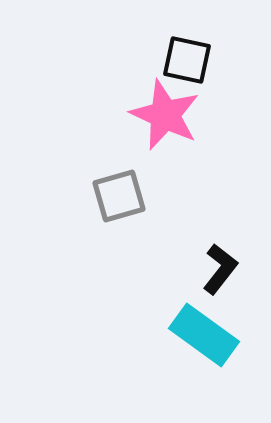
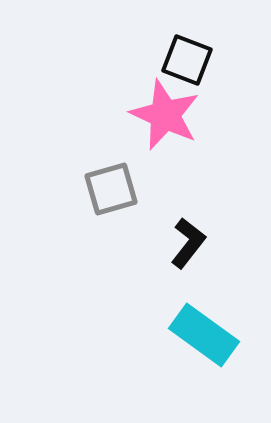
black square: rotated 9 degrees clockwise
gray square: moved 8 px left, 7 px up
black L-shape: moved 32 px left, 26 px up
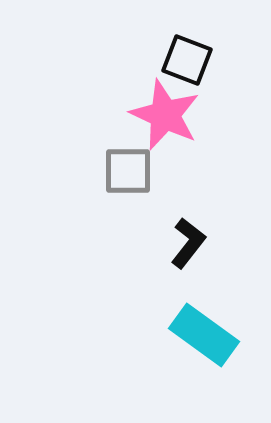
gray square: moved 17 px right, 18 px up; rotated 16 degrees clockwise
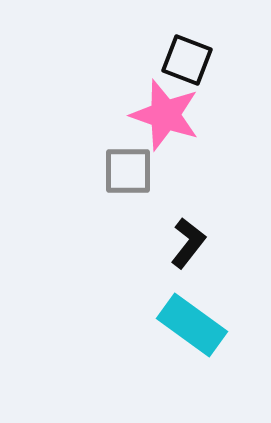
pink star: rotated 6 degrees counterclockwise
cyan rectangle: moved 12 px left, 10 px up
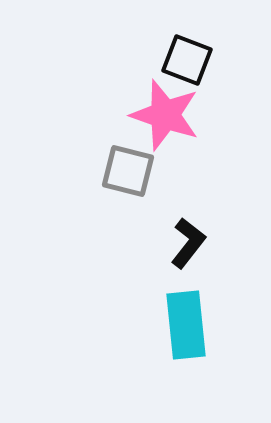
gray square: rotated 14 degrees clockwise
cyan rectangle: moved 6 px left; rotated 48 degrees clockwise
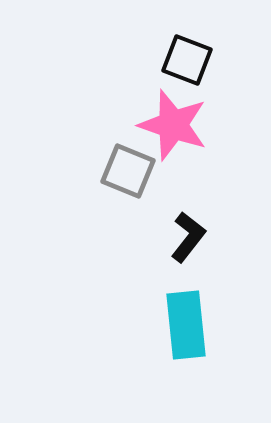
pink star: moved 8 px right, 10 px down
gray square: rotated 8 degrees clockwise
black L-shape: moved 6 px up
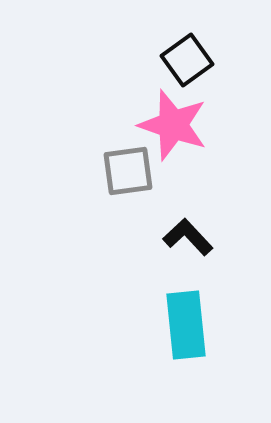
black square: rotated 33 degrees clockwise
gray square: rotated 30 degrees counterclockwise
black L-shape: rotated 81 degrees counterclockwise
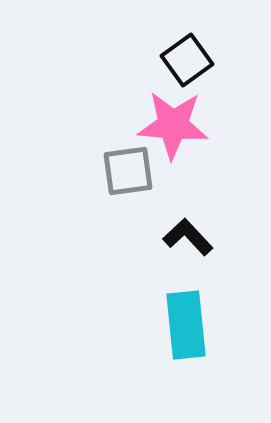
pink star: rotated 14 degrees counterclockwise
